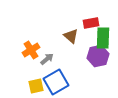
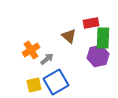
brown triangle: moved 2 px left
yellow square: moved 2 px left, 1 px up
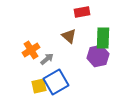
red rectangle: moved 9 px left, 11 px up
yellow square: moved 5 px right, 1 px down
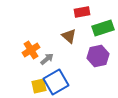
green rectangle: moved 10 px up; rotated 70 degrees clockwise
